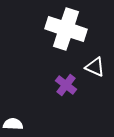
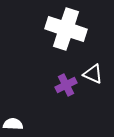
white triangle: moved 2 px left, 7 px down
purple cross: rotated 25 degrees clockwise
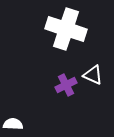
white triangle: moved 1 px down
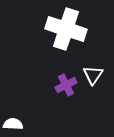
white triangle: rotated 40 degrees clockwise
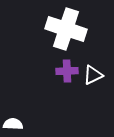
white triangle: rotated 30 degrees clockwise
purple cross: moved 1 px right, 14 px up; rotated 25 degrees clockwise
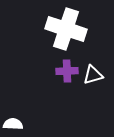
white triangle: rotated 10 degrees clockwise
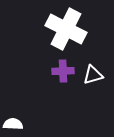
white cross: rotated 9 degrees clockwise
purple cross: moved 4 px left
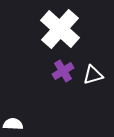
white cross: moved 6 px left; rotated 15 degrees clockwise
purple cross: rotated 30 degrees counterclockwise
